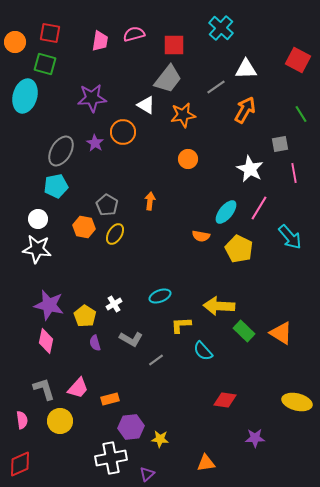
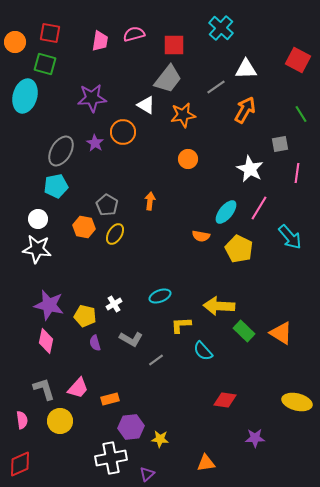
pink line at (294, 173): moved 3 px right; rotated 18 degrees clockwise
yellow pentagon at (85, 316): rotated 20 degrees counterclockwise
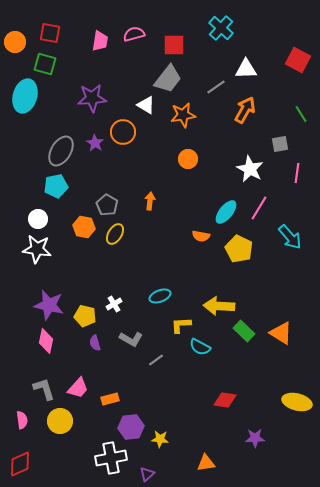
cyan semicircle at (203, 351): moved 3 px left, 4 px up; rotated 20 degrees counterclockwise
